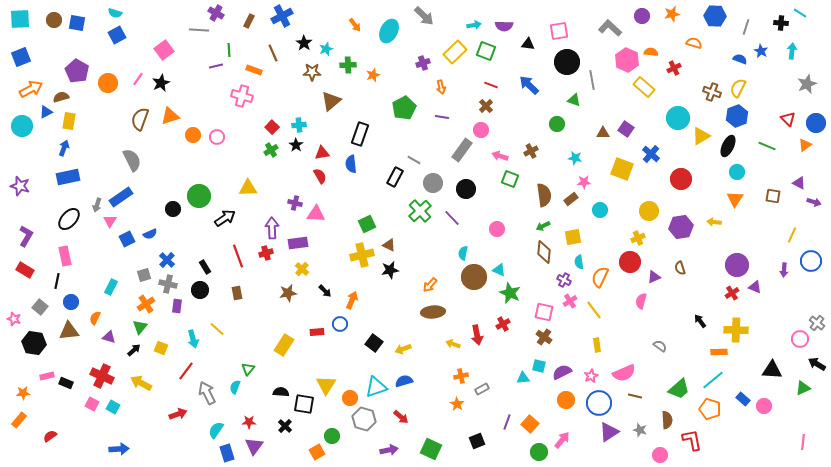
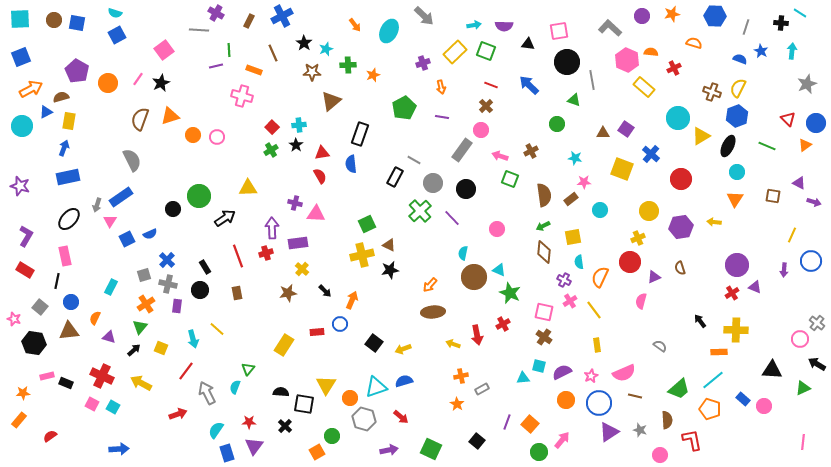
black square at (477, 441): rotated 28 degrees counterclockwise
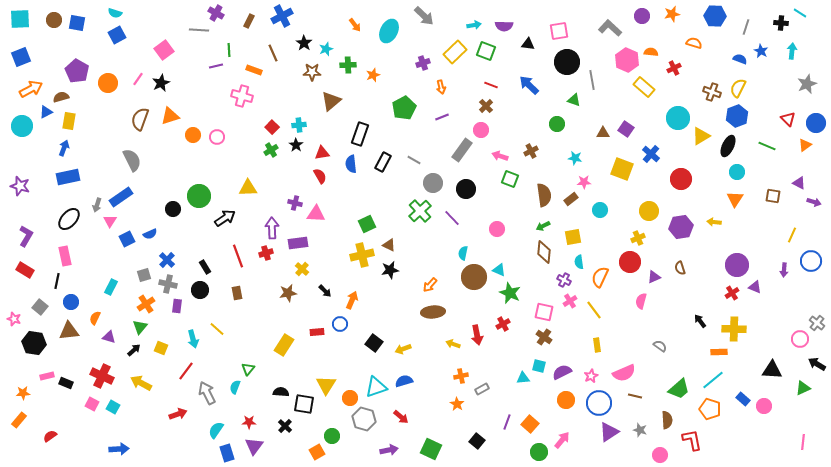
purple line at (442, 117): rotated 32 degrees counterclockwise
black rectangle at (395, 177): moved 12 px left, 15 px up
yellow cross at (736, 330): moved 2 px left, 1 px up
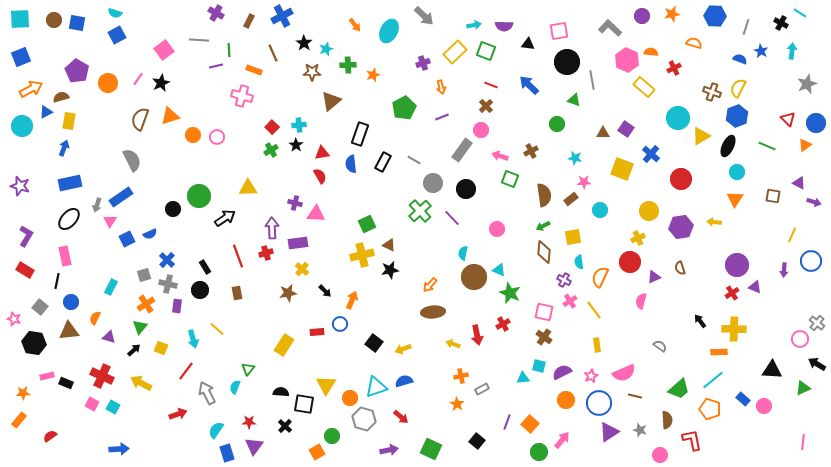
black cross at (781, 23): rotated 24 degrees clockwise
gray line at (199, 30): moved 10 px down
blue rectangle at (68, 177): moved 2 px right, 6 px down
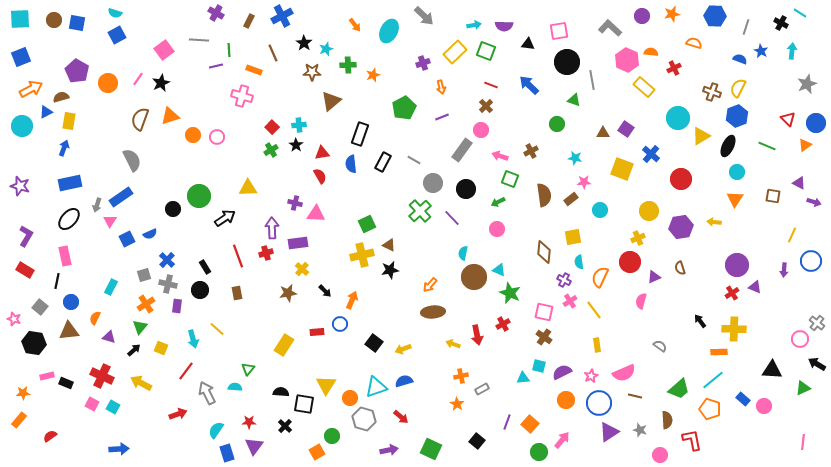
green arrow at (543, 226): moved 45 px left, 24 px up
cyan semicircle at (235, 387): rotated 72 degrees clockwise
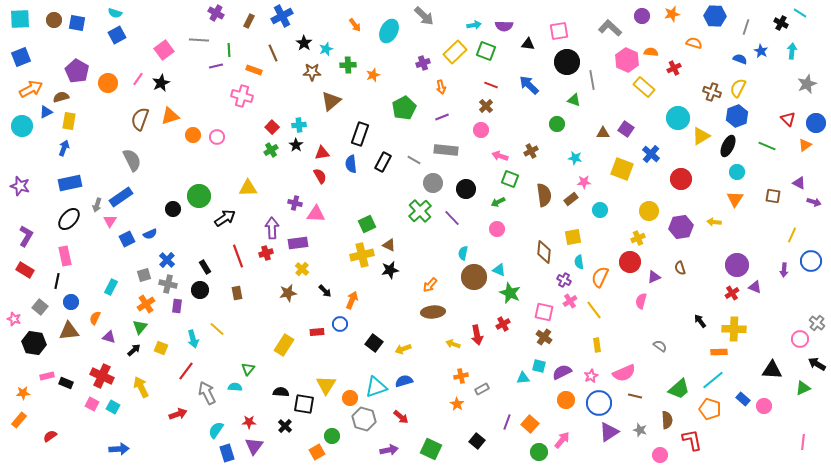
gray rectangle at (462, 150): moved 16 px left; rotated 60 degrees clockwise
yellow arrow at (141, 383): moved 4 px down; rotated 35 degrees clockwise
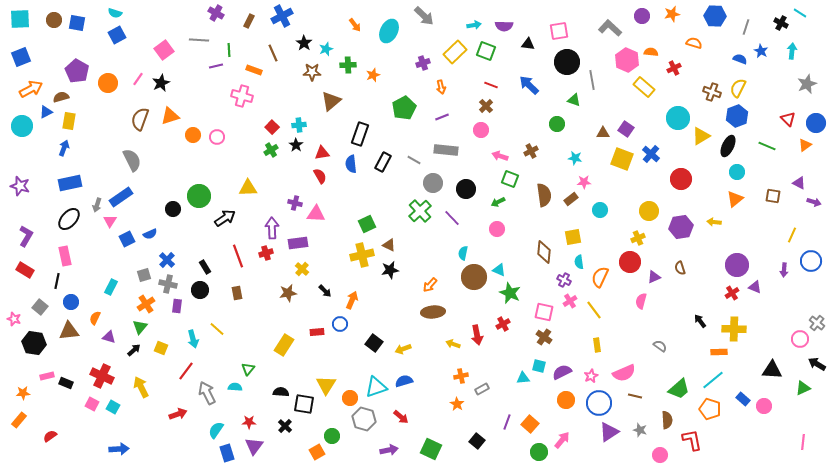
yellow square at (622, 169): moved 10 px up
orange triangle at (735, 199): rotated 18 degrees clockwise
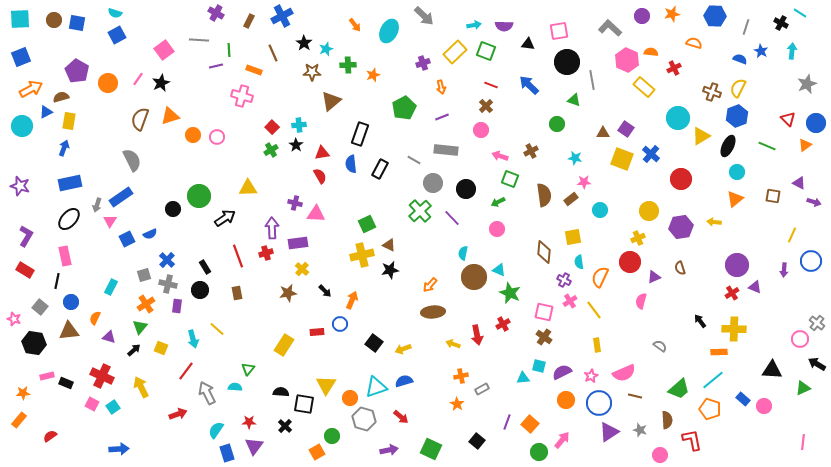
black rectangle at (383, 162): moved 3 px left, 7 px down
cyan square at (113, 407): rotated 24 degrees clockwise
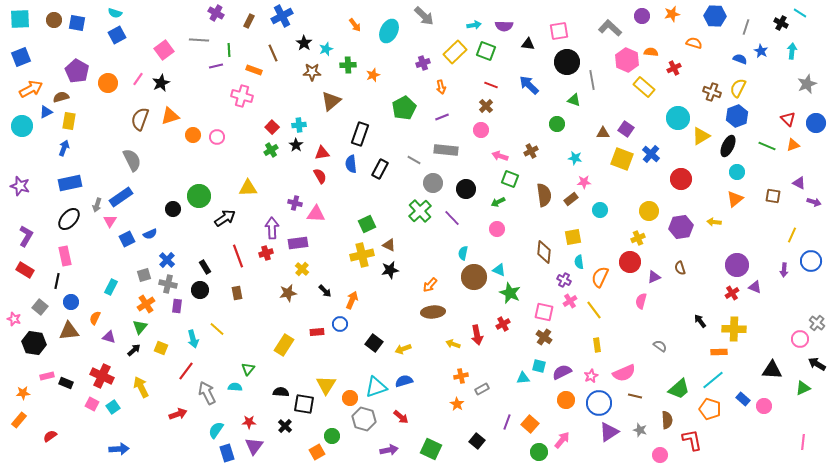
orange triangle at (805, 145): moved 12 px left; rotated 16 degrees clockwise
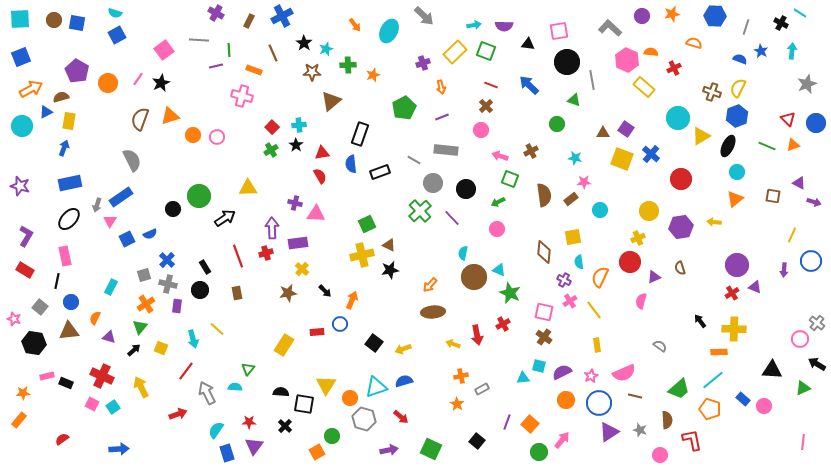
black rectangle at (380, 169): moved 3 px down; rotated 42 degrees clockwise
red semicircle at (50, 436): moved 12 px right, 3 px down
